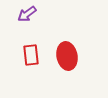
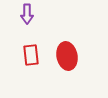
purple arrow: rotated 54 degrees counterclockwise
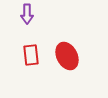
red ellipse: rotated 16 degrees counterclockwise
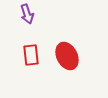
purple arrow: rotated 18 degrees counterclockwise
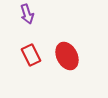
red rectangle: rotated 20 degrees counterclockwise
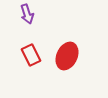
red ellipse: rotated 52 degrees clockwise
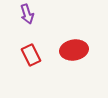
red ellipse: moved 7 px right, 6 px up; rotated 56 degrees clockwise
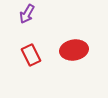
purple arrow: rotated 48 degrees clockwise
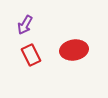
purple arrow: moved 2 px left, 11 px down
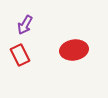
red rectangle: moved 11 px left
